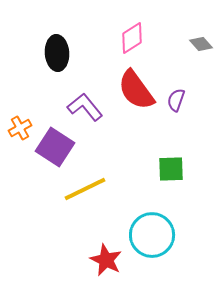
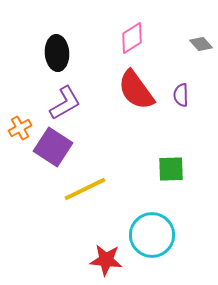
purple semicircle: moved 5 px right, 5 px up; rotated 20 degrees counterclockwise
purple L-shape: moved 20 px left, 4 px up; rotated 99 degrees clockwise
purple square: moved 2 px left
red star: rotated 20 degrees counterclockwise
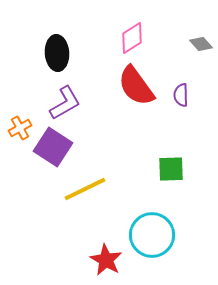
red semicircle: moved 4 px up
red star: rotated 24 degrees clockwise
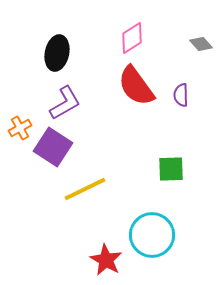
black ellipse: rotated 16 degrees clockwise
